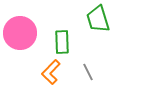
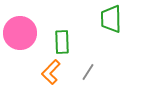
green trapezoid: moved 13 px right; rotated 16 degrees clockwise
gray line: rotated 60 degrees clockwise
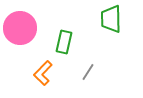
pink circle: moved 5 px up
green rectangle: moved 2 px right; rotated 15 degrees clockwise
orange L-shape: moved 8 px left, 1 px down
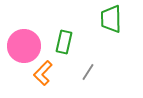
pink circle: moved 4 px right, 18 px down
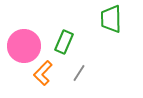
green rectangle: rotated 10 degrees clockwise
gray line: moved 9 px left, 1 px down
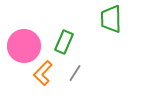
gray line: moved 4 px left
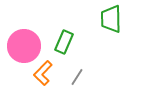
gray line: moved 2 px right, 4 px down
